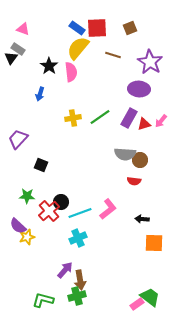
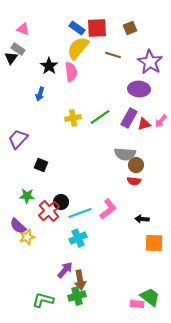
brown circle: moved 4 px left, 5 px down
pink rectangle: rotated 40 degrees clockwise
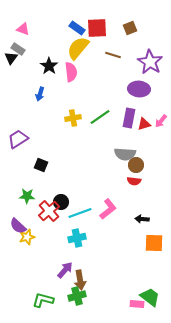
purple rectangle: rotated 18 degrees counterclockwise
purple trapezoid: rotated 15 degrees clockwise
cyan cross: moved 1 px left; rotated 12 degrees clockwise
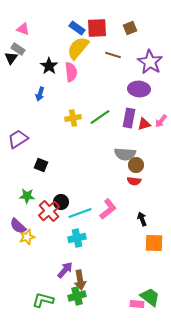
black arrow: rotated 64 degrees clockwise
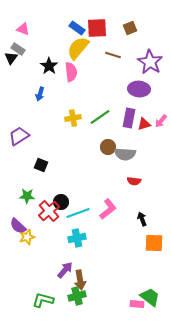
purple trapezoid: moved 1 px right, 3 px up
brown circle: moved 28 px left, 18 px up
cyan line: moved 2 px left
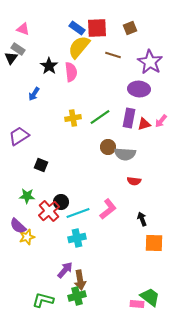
yellow semicircle: moved 1 px right, 1 px up
blue arrow: moved 6 px left; rotated 16 degrees clockwise
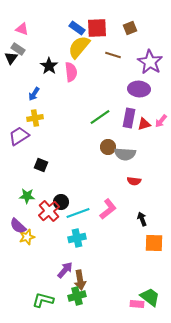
pink triangle: moved 1 px left
yellow cross: moved 38 px left
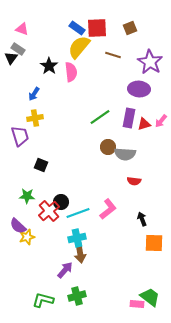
purple trapezoid: moved 1 px right; rotated 105 degrees clockwise
brown arrow: moved 27 px up
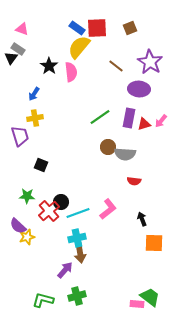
brown line: moved 3 px right, 11 px down; rotated 21 degrees clockwise
